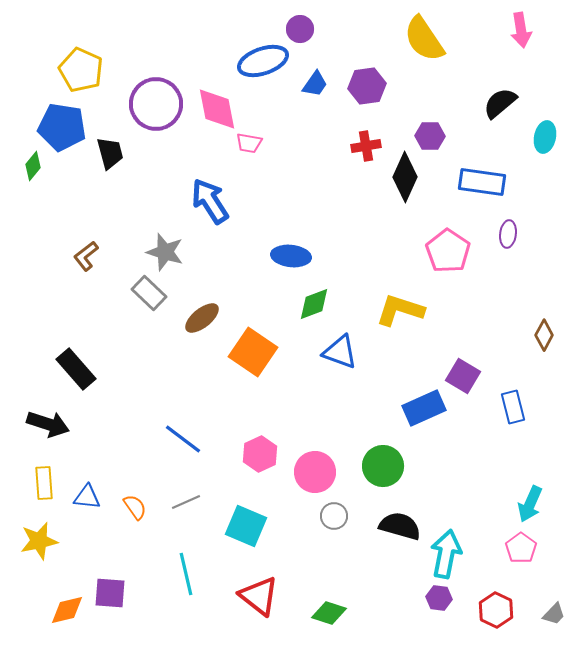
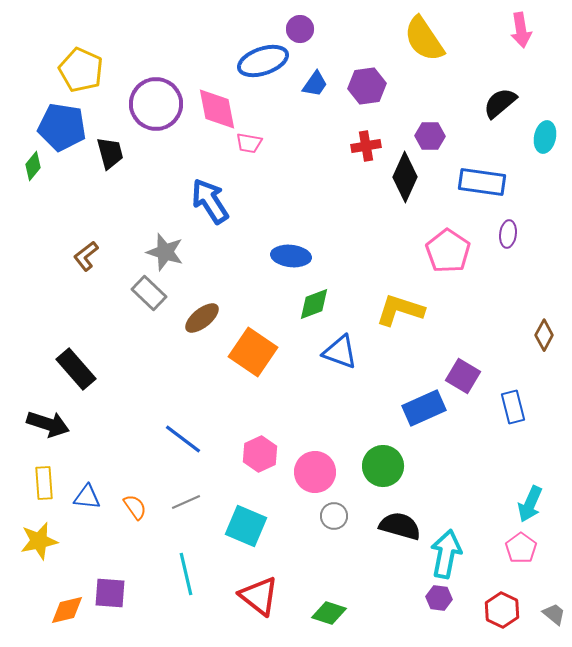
red hexagon at (496, 610): moved 6 px right
gray trapezoid at (554, 614): rotated 95 degrees counterclockwise
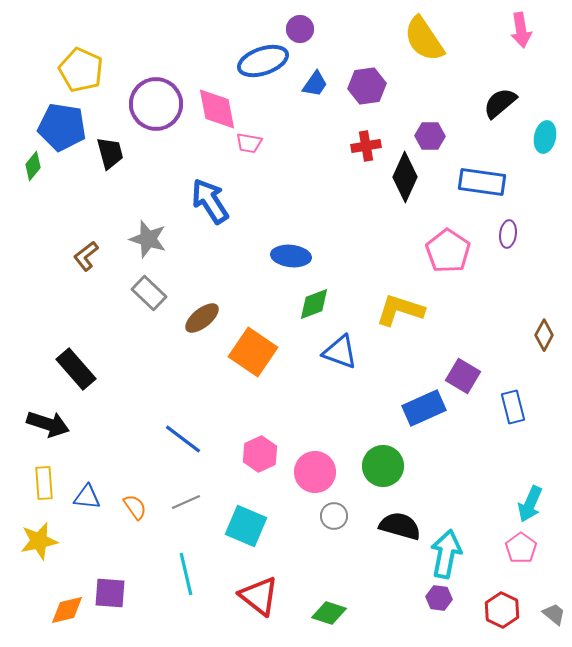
gray star at (165, 252): moved 17 px left, 13 px up
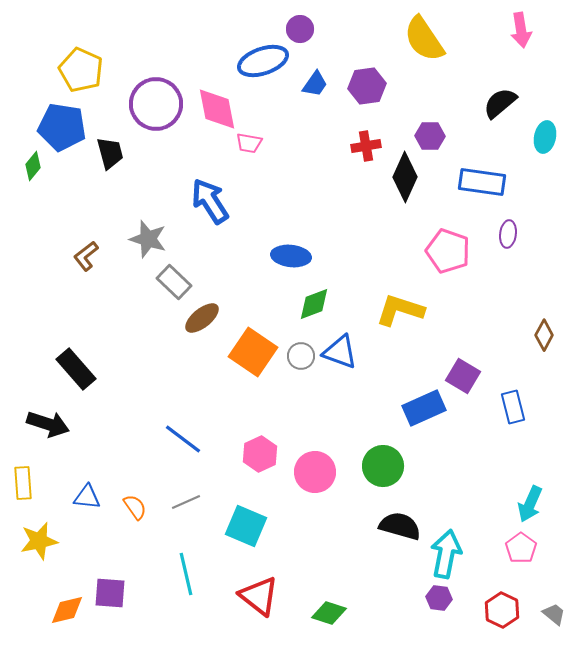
pink pentagon at (448, 251): rotated 15 degrees counterclockwise
gray rectangle at (149, 293): moved 25 px right, 11 px up
yellow rectangle at (44, 483): moved 21 px left
gray circle at (334, 516): moved 33 px left, 160 px up
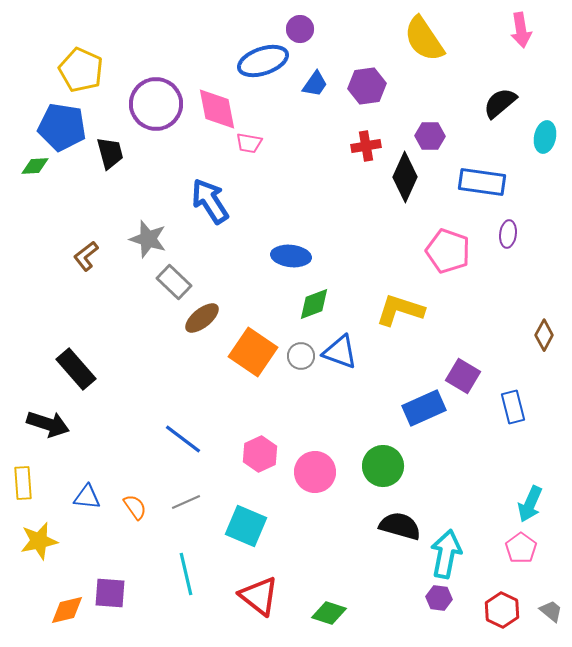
green diamond at (33, 166): moved 2 px right; rotated 48 degrees clockwise
gray trapezoid at (554, 614): moved 3 px left, 3 px up
